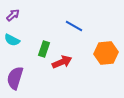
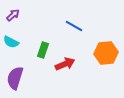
cyan semicircle: moved 1 px left, 2 px down
green rectangle: moved 1 px left, 1 px down
red arrow: moved 3 px right, 2 px down
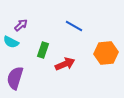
purple arrow: moved 8 px right, 10 px down
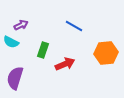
purple arrow: rotated 16 degrees clockwise
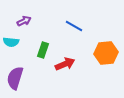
purple arrow: moved 3 px right, 4 px up
cyan semicircle: rotated 21 degrees counterclockwise
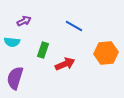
cyan semicircle: moved 1 px right
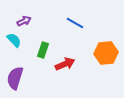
blue line: moved 1 px right, 3 px up
cyan semicircle: moved 2 px right, 2 px up; rotated 140 degrees counterclockwise
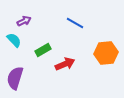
green rectangle: rotated 42 degrees clockwise
